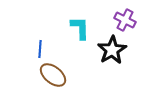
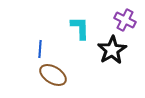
brown ellipse: rotated 8 degrees counterclockwise
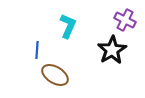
cyan L-shape: moved 12 px left, 2 px up; rotated 25 degrees clockwise
blue line: moved 3 px left, 1 px down
brown ellipse: moved 2 px right
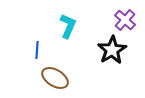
purple cross: rotated 15 degrees clockwise
brown ellipse: moved 3 px down
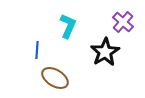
purple cross: moved 2 px left, 2 px down
black star: moved 7 px left, 2 px down
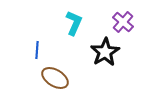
cyan L-shape: moved 6 px right, 3 px up
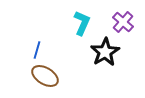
cyan L-shape: moved 8 px right
blue line: rotated 12 degrees clockwise
brown ellipse: moved 10 px left, 2 px up
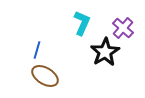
purple cross: moved 6 px down
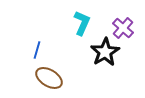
brown ellipse: moved 4 px right, 2 px down
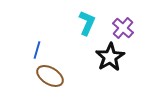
cyan L-shape: moved 5 px right
black star: moved 5 px right, 5 px down
brown ellipse: moved 1 px right, 2 px up
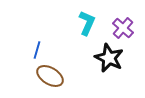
black star: moved 1 px left, 1 px down; rotated 16 degrees counterclockwise
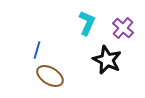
black star: moved 2 px left, 2 px down
